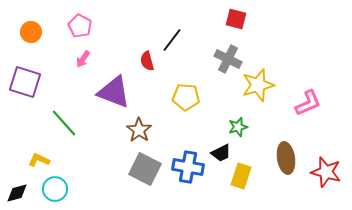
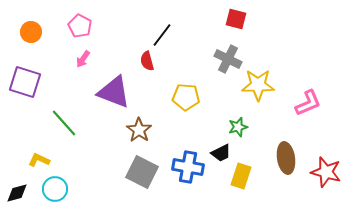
black line: moved 10 px left, 5 px up
yellow star: rotated 16 degrees clockwise
gray square: moved 3 px left, 3 px down
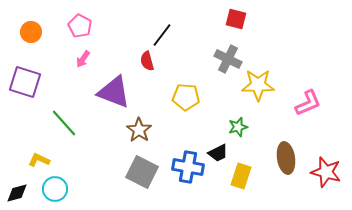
black trapezoid: moved 3 px left
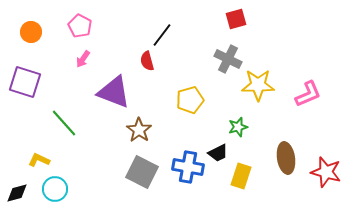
red square: rotated 30 degrees counterclockwise
yellow pentagon: moved 4 px right, 3 px down; rotated 20 degrees counterclockwise
pink L-shape: moved 9 px up
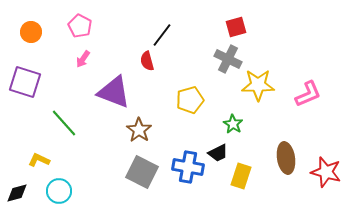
red square: moved 8 px down
green star: moved 5 px left, 3 px up; rotated 24 degrees counterclockwise
cyan circle: moved 4 px right, 2 px down
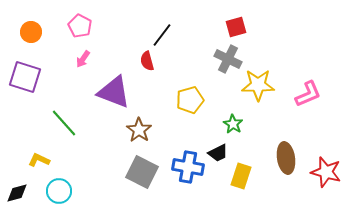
purple square: moved 5 px up
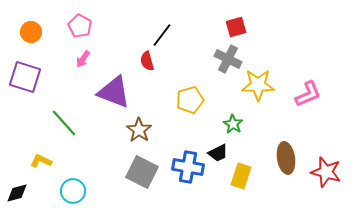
yellow L-shape: moved 2 px right, 1 px down
cyan circle: moved 14 px right
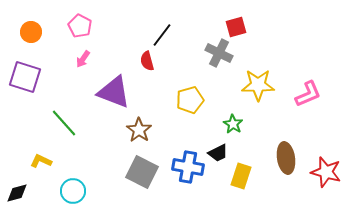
gray cross: moved 9 px left, 6 px up
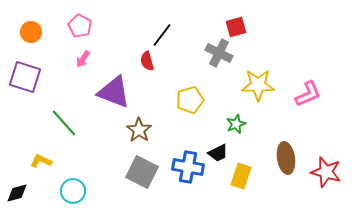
green star: moved 3 px right; rotated 18 degrees clockwise
